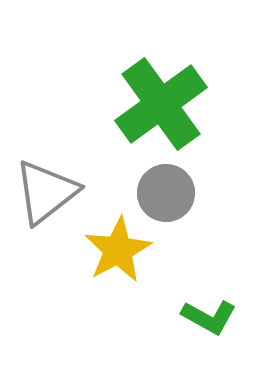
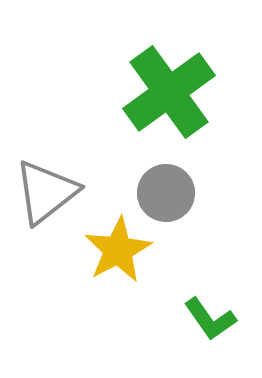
green cross: moved 8 px right, 12 px up
green L-shape: moved 1 px right, 2 px down; rotated 26 degrees clockwise
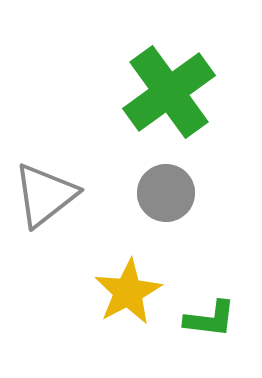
gray triangle: moved 1 px left, 3 px down
yellow star: moved 10 px right, 42 px down
green L-shape: rotated 48 degrees counterclockwise
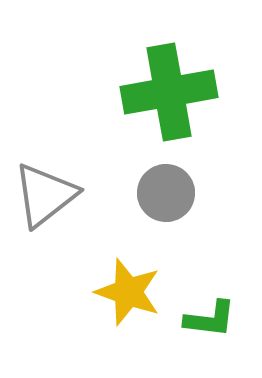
green cross: rotated 26 degrees clockwise
yellow star: rotated 24 degrees counterclockwise
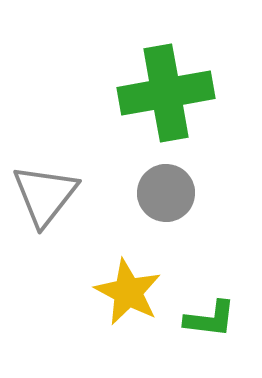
green cross: moved 3 px left, 1 px down
gray triangle: rotated 14 degrees counterclockwise
yellow star: rotated 8 degrees clockwise
